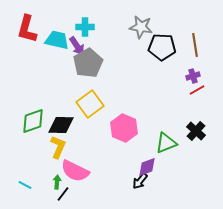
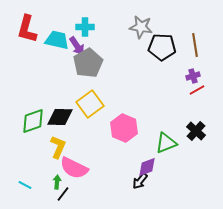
black diamond: moved 1 px left, 8 px up
pink semicircle: moved 1 px left, 3 px up
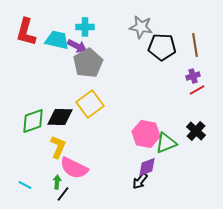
red L-shape: moved 1 px left, 3 px down
purple arrow: rotated 30 degrees counterclockwise
pink hexagon: moved 22 px right, 6 px down; rotated 12 degrees counterclockwise
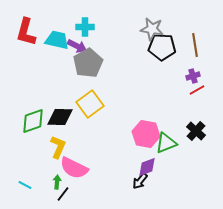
gray star: moved 11 px right, 2 px down
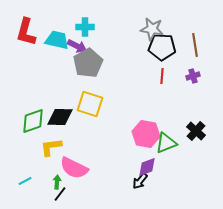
red line: moved 35 px left, 14 px up; rotated 56 degrees counterclockwise
yellow square: rotated 36 degrees counterclockwise
yellow L-shape: moved 7 px left; rotated 120 degrees counterclockwise
cyan line: moved 4 px up; rotated 56 degrees counterclockwise
black line: moved 3 px left
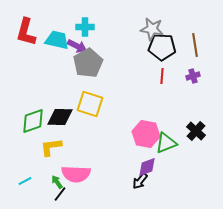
pink semicircle: moved 2 px right, 6 px down; rotated 24 degrees counterclockwise
green arrow: rotated 40 degrees counterclockwise
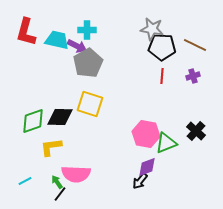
cyan cross: moved 2 px right, 3 px down
brown line: rotated 55 degrees counterclockwise
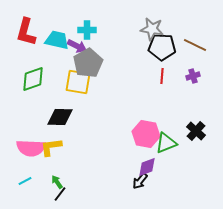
yellow square: moved 12 px left, 22 px up; rotated 8 degrees counterclockwise
green diamond: moved 42 px up
pink semicircle: moved 45 px left, 26 px up
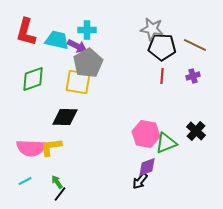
black diamond: moved 5 px right
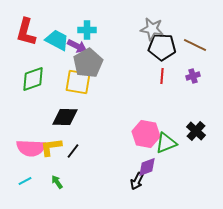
cyan trapezoid: rotated 15 degrees clockwise
black arrow: moved 3 px left; rotated 12 degrees counterclockwise
black line: moved 13 px right, 43 px up
